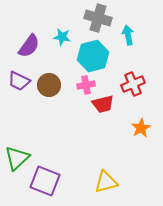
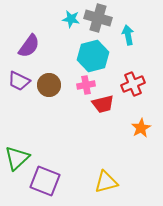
cyan star: moved 9 px right, 18 px up
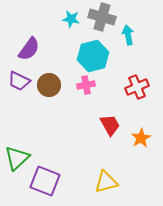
gray cross: moved 4 px right, 1 px up
purple semicircle: moved 3 px down
red cross: moved 4 px right, 3 px down
red trapezoid: moved 7 px right, 21 px down; rotated 105 degrees counterclockwise
orange star: moved 10 px down
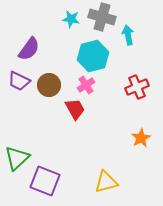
pink cross: rotated 24 degrees counterclockwise
red trapezoid: moved 35 px left, 16 px up
